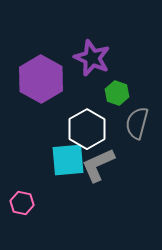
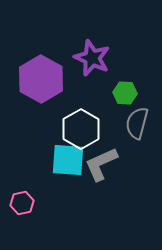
green hexagon: moved 8 px right; rotated 15 degrees counterclockwise
white hexagon: moved 6 px left
cyan square: rotated 9 degrees clockwise
gray L-shape: moved 3 px right, 1 px up
pink hexagon: rotated 25 degrees counterclockwise
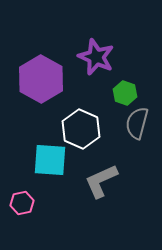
purple star: moved 4 px right, 1 px up
green hexagon: rotated 15 degrees clockwise
white hexagon: rotated 6 degrees counterclockwise
cyan square: moved 18 px left
gray L-shape: moved 17 px down
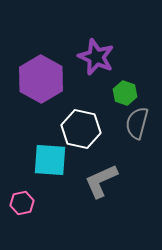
white hexagon: rotated 12 degrees counterclockwise
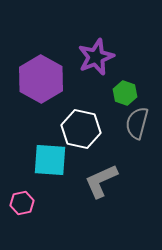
purple star: rotated 27 degrees clockwise
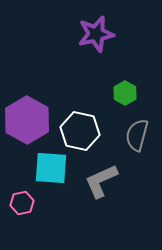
purple star: moved 23 px up; rotated 9 degrees clockwise
purple hexagon: moved 14 px left, 41 px down
green hexagon: rotated 10 degrees clockwise
gray semicircle: moved 12 px down
white hexagon: moved 1 px left, 2 px down
cyan square: moved 1 px right, 8 px down
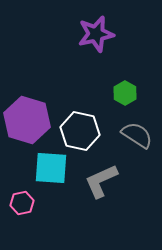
purple hexagon: rotated 12 degrees counterclockwise
gray semicircle: rotated 108 degrees clockwise
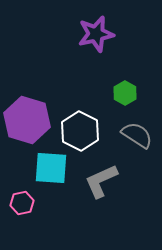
white hexagon: rotated 15 degrees clockwise
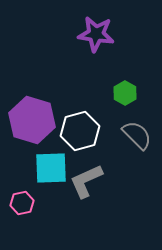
purple star: rotated 21 degrees clockwise
purple hexagon: moved 5 px right
white hexagon: rotated 18 degrees clockwise
gray semicircle: rotated 12 degrees clockwise
cyan square: rotated 6 degrees counterclockwise
gray L-shape: moved 15 px left
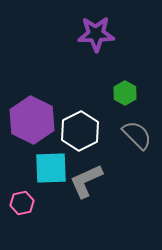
purple star: rotated 9 degrees counterclockwise
purple hexagon: rotated 9 degrees clockwise
white hexagon: rotated 12 degrees counterclockwise
